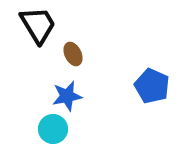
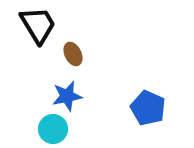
blue pentagon: moved 4 px left, 22 px down
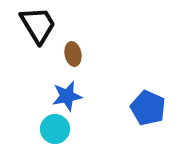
brown ellipse: rotated 15 degrees clockwise
cyan circle: moved 2 px right
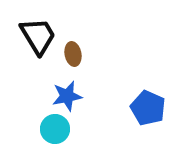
black trapezoid: moved 11 px down
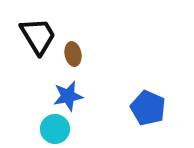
blue star: moved 1 px right
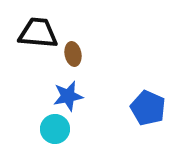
black trapezoid: moved 3 px up; rotated 54 degrees counterclockwise
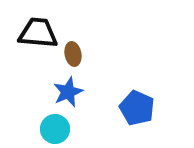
blue star: moved 4 px up; rotated 12 degrees counterclockwise
blue pentagon: moved 11 px left
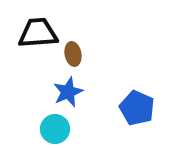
black trapezoid: rotated 9 degrees counterclockwise
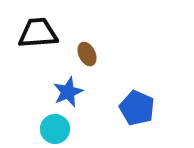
brown ellipse: moved 14 px right; rotated 15 degrees counterclockwise
